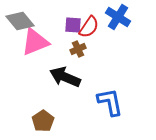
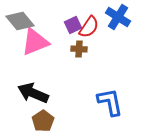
purple square: rotated 30 degrees counterclockwise
brown cross: moved 1 px right; rotated 28 degrees clockwise
black arrow: moved 32 px left, 16 px down
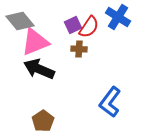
black arrow: moved 6 px right, 24 px up
blue L-shape: rotated 132 degrees counterclockwise
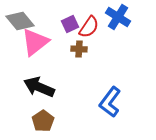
purple square: moved 3 px left, 1 px up
pink triangle: rotated 16 degrees counterclockwise
black arrow: moved 18 px down
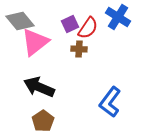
red semicircle: moved 1 px left, 1 px down
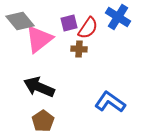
purple square: moved 1 px left, 1 px up; rotated 12 degrees clockwise
pink triangle: moved 4 px right, 3 px up
blue L-shape: rotated 88 degrees clockwise
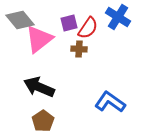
gray diamond: moved 1 px up
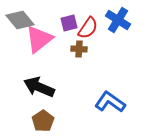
blue cross: moved 3 px down
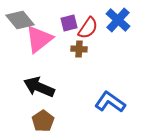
blue cross: rotated 10 degrees clockwise
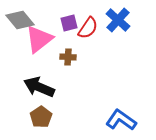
brown cross: moved 11 px left, 8 px down
blue L-shape: moved 11 px right, 18 px down
brown pentagon: moved 2 px left, 4 px up
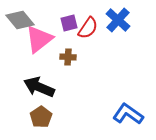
blue L-shape: moved 7 px right, 6 px up
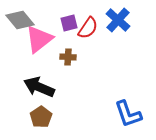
blue L-shape: rotated 144 degrees counterclockwise
